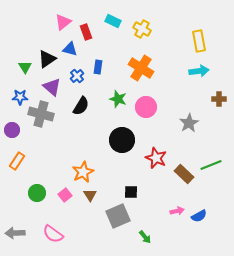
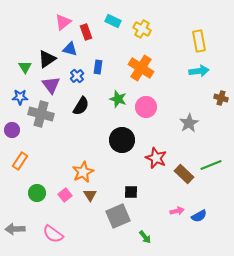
purple triangle: moved 1 px left, 2 px up; rotated 12 degrees clockwise
brown cross: moved 2 px right, 1 px up; rotated 16 degrees clockwise
orange rectangle: moved 3 px right
gray arrow: moved 4 px up
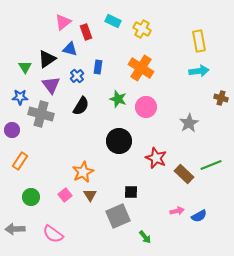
black circle: moved 3 px left, 1 px down
green circle: moved 6 px left, 4 px down
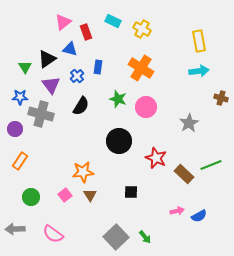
purple circle: moved 3 px right, 1 px up
orange star: rotated 20 degrees clockwise
gray square: moved 2 px left, 21 px down; rotated 20 degrees counterclockwise
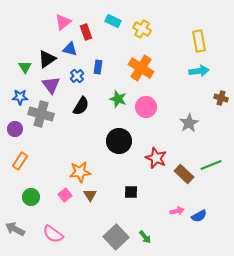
orange star: moved 3 px left
gray arrow: rotated 30 degrees clockwise
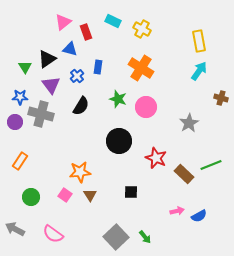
cyan arrow: rotated 48 degrees counterclockwise
purple circle: moved 7 px up
pink square: rotated 16 degrees counterclockwise
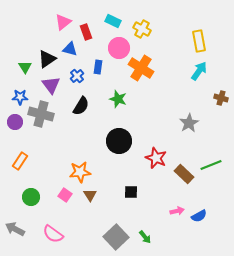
pink circle: moved 27 px left, 59 px up
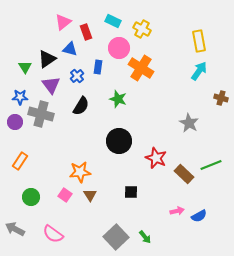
gray star: rotated 12 degrees counterclockwise
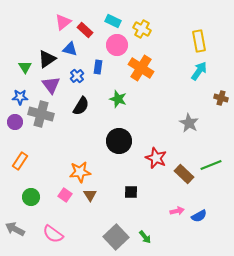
red rectangle: moved 1 px left, 2 px up; rotated 28 degrees counterclockwise
pink circle: moved 2 px left, 3 px up
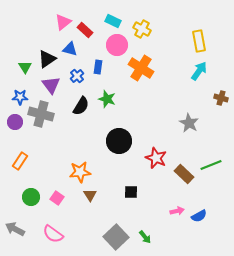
green star: moved 11 px left
pink square: moved 8 px left, 3 px down
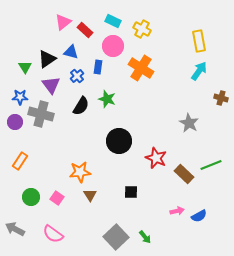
pink circle: moved 4 px left, 1 px down
blue triangle: moved 1 px right, 3 px down
